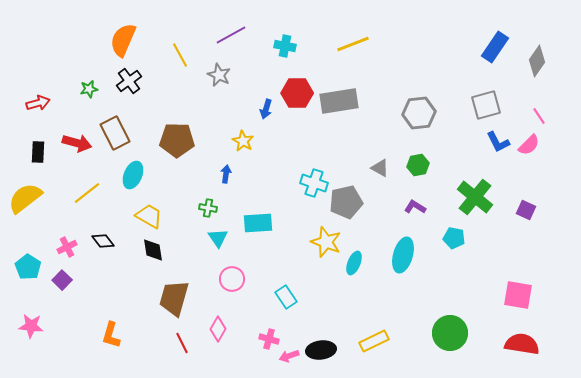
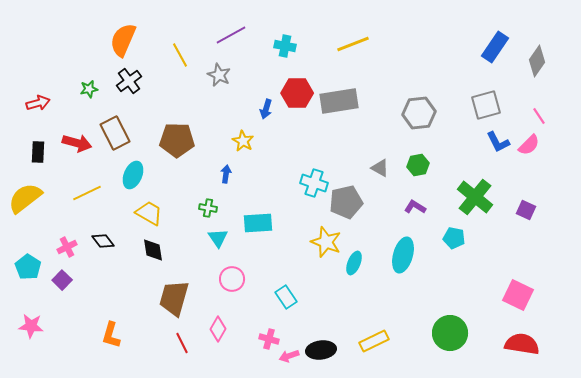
yellow line at (87, 193): rotated 12 degrees clockwise
yellow trapezoid at (149, 216): moved 3 px up
pink square at (518, 295): rotated 16 degrees clockwise
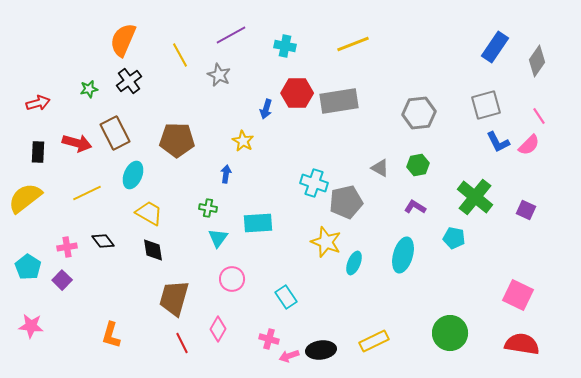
cyan triangle at (218, 238): rotated 10 degrees clockwise
pink cross at (67, 247): rotated 18 degrees clockwise
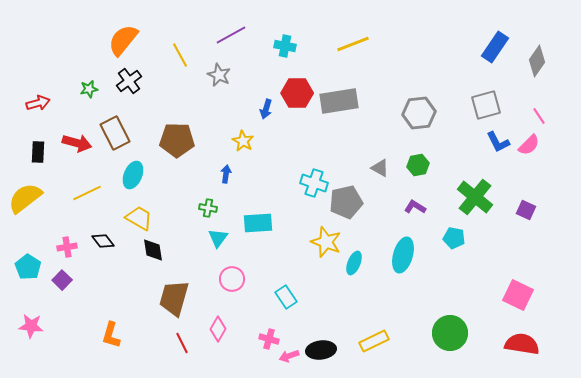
orange semicircle at (123, 40): rotated 16 degrees clockwise
yellow trapezoid at (149, 213): moved 10 px left, 5 px down
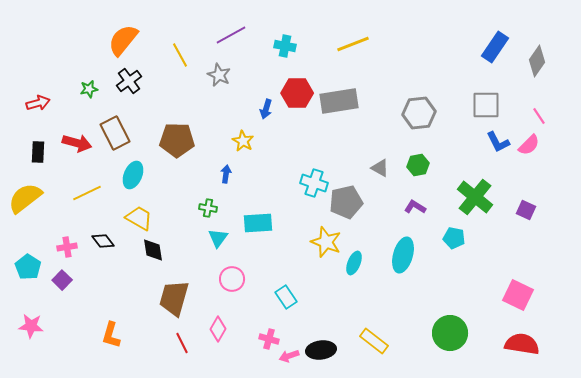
gray square at (486, 105): rotated 16 degrees clockwise
yellow rectangle at (374, 341): rotated 64 degrees clockwise
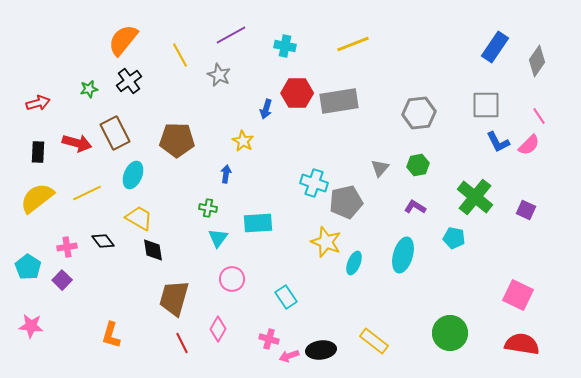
gray triangle at (380, 168): rotated 42 degrees clockwise
yellow semicircle at (25, 198): moved 12 px right
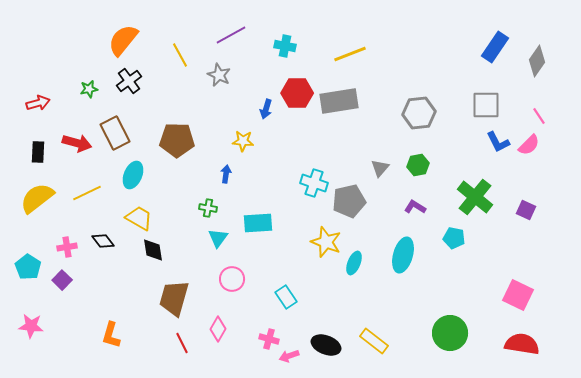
yellow line at (353, 44): moved 3 px left, 10 px down
yellow star at (243, 141): rotated 25 degrees counterclockwise
gray pentagon at (346, 202): moved 3 px right, 1 px up
black ellipse at (321, 350): moved 5 px right, 5 px up; rotated 28 degrees clockwise
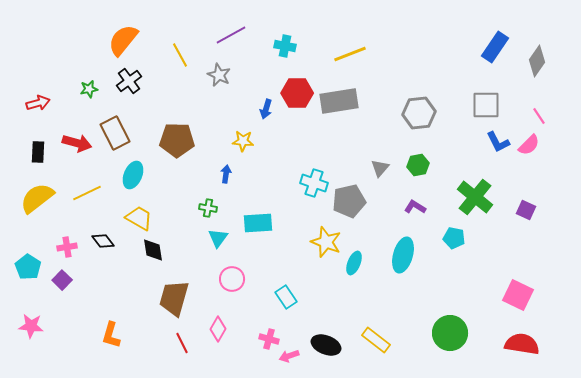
yellow rectangle at (374, 341): moved 2 px right, 1 px up
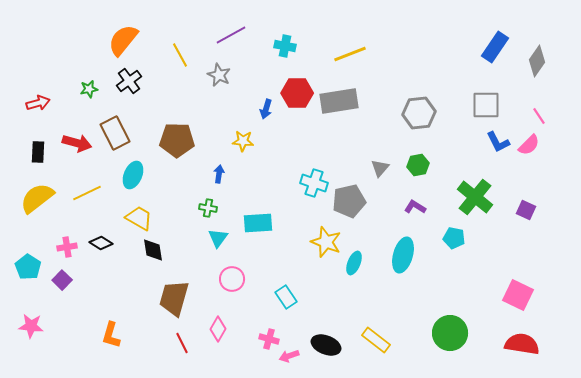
blue arrow at (226, 174): moved 7 px left
black diamond at (103, 241): moved 2 px left, 2 px down; rotated 20 degrees counterclockwise
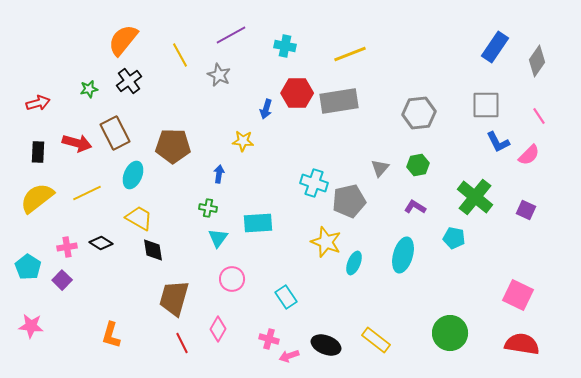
brown pentagon at (177, 140): moved 4 px left, 6 px down
pink semicircle at (529, 145): moved 10 px down
